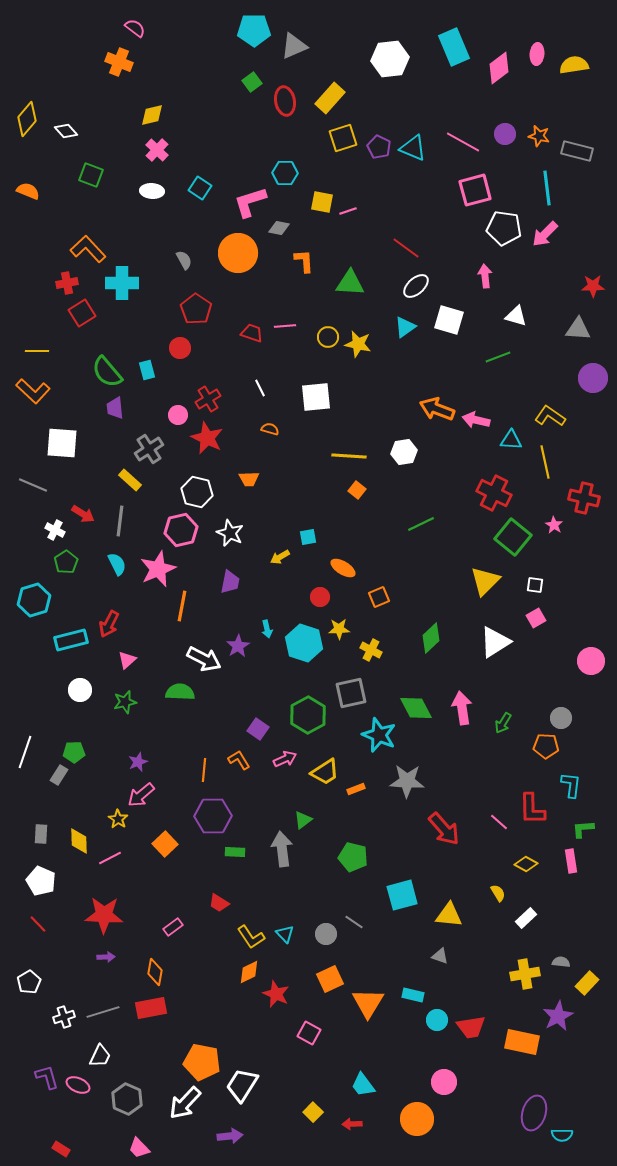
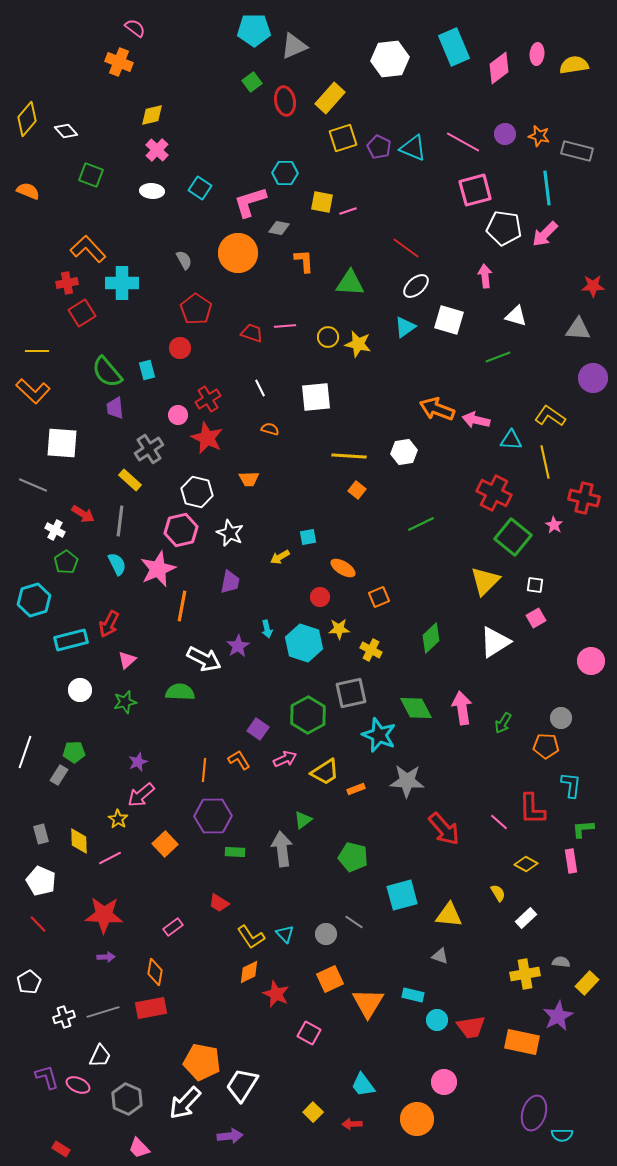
gray rectangle at (41, 834): rotated 18 degrees counterclockwise
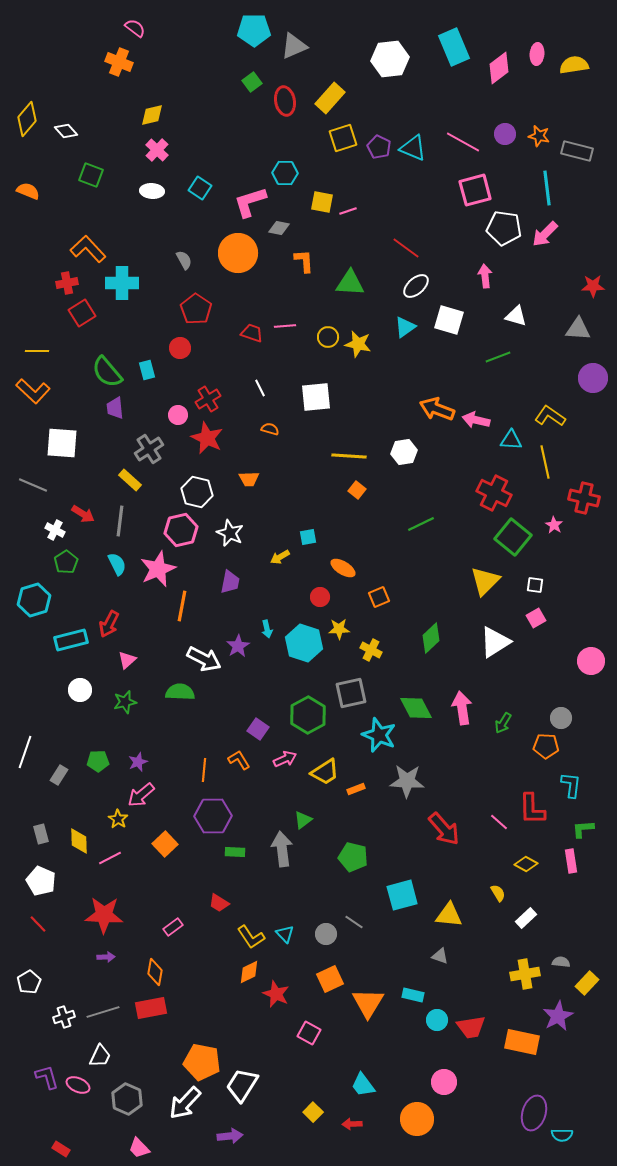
green pentagon at (74, 752): moved 24 px right, 9 px down
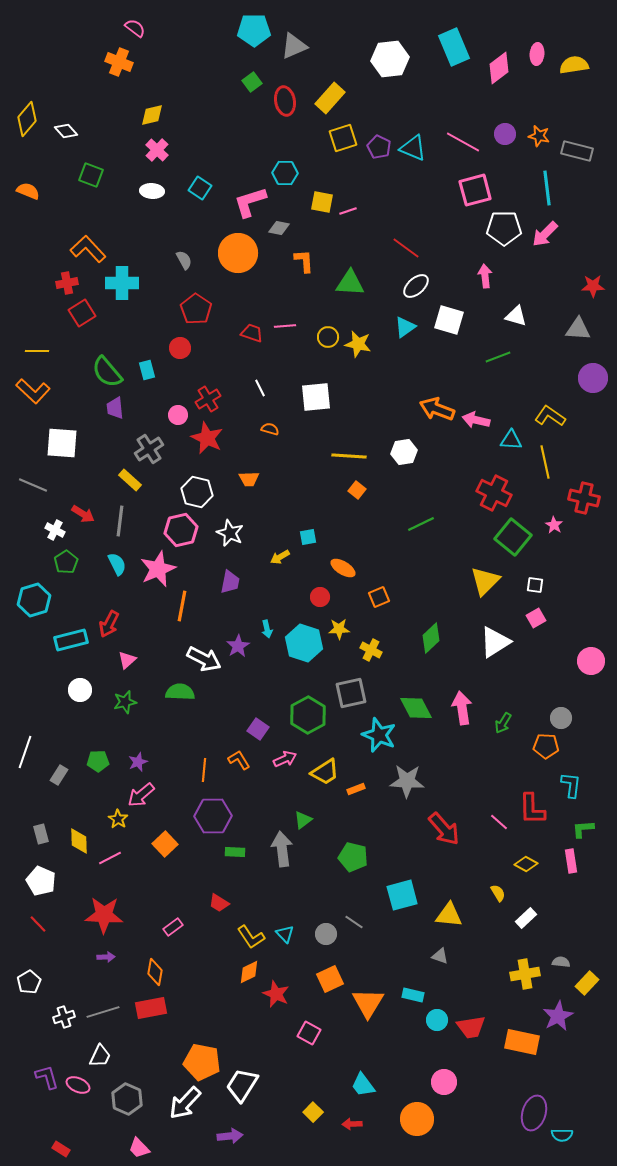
white pentagon at (504, 228): rotated 8 degrees counterclockwise
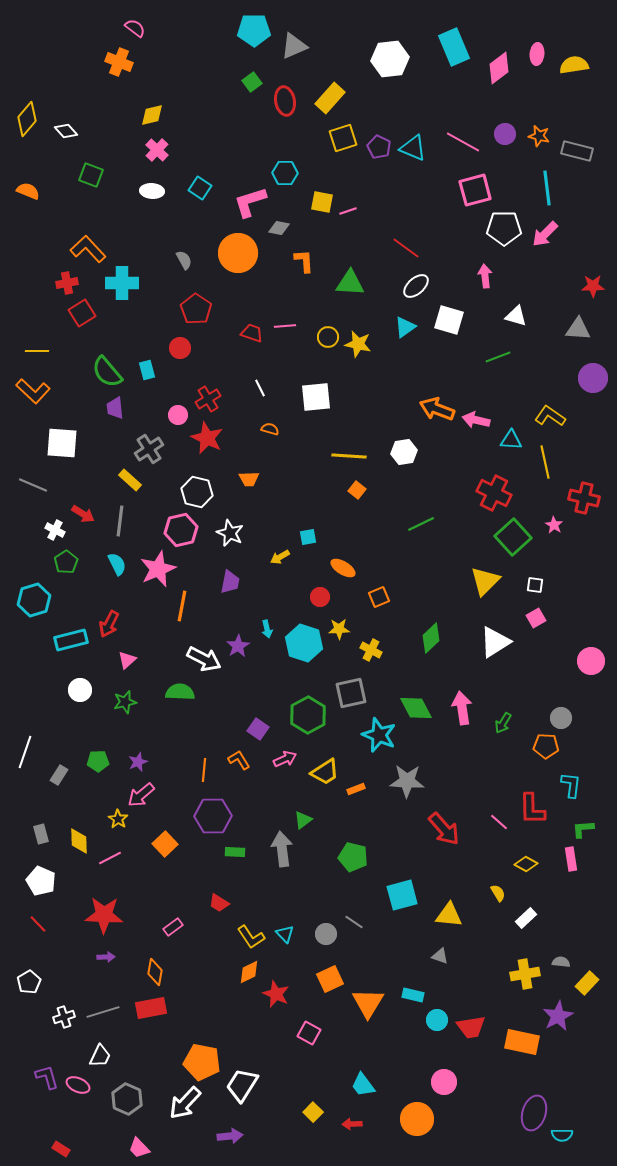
green square at (513, 537): rotated 9 degrees clockwise
pink rectangle at (571, 861): moved 2 px up
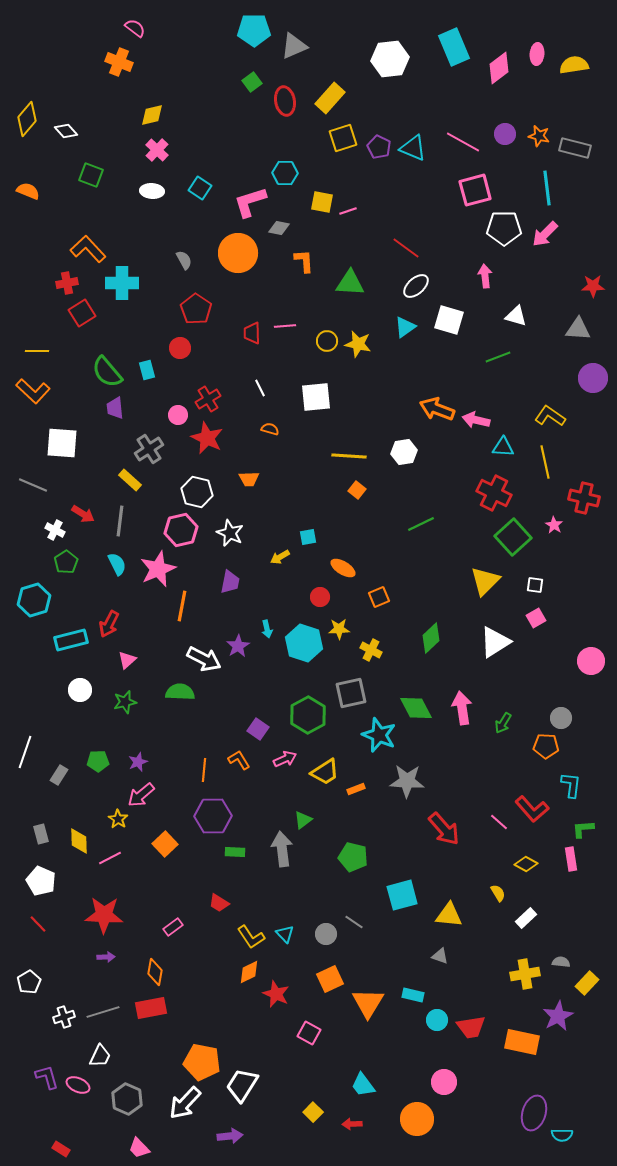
gray rectangle at (577, 151): moved 2 px left, 3 px up
red trapezoid at (252, 333): rotated 110 degrees counterclockwise
yellow circle at (328, 337): moved 1 px left, 4 px down
cyan triangle at (511, 440): moved 8 px left, 7 px down
red L-shape at (532, 809): rotated 40 degrees counterclockwise
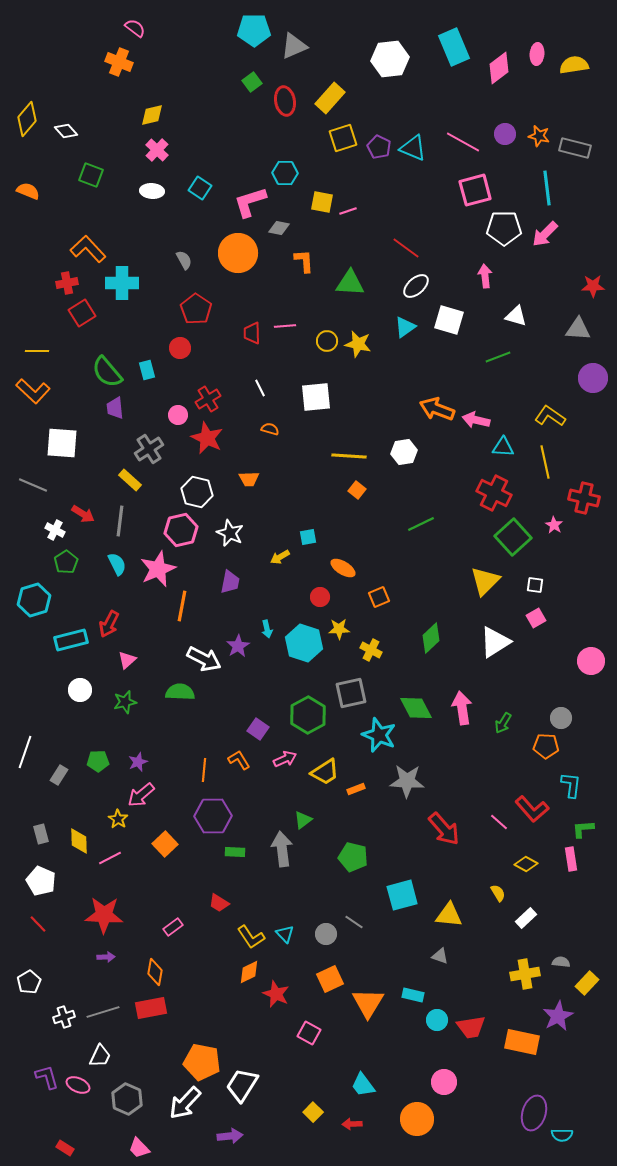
red rectangle at (61, 1149): moved 4 px right, 1 px up
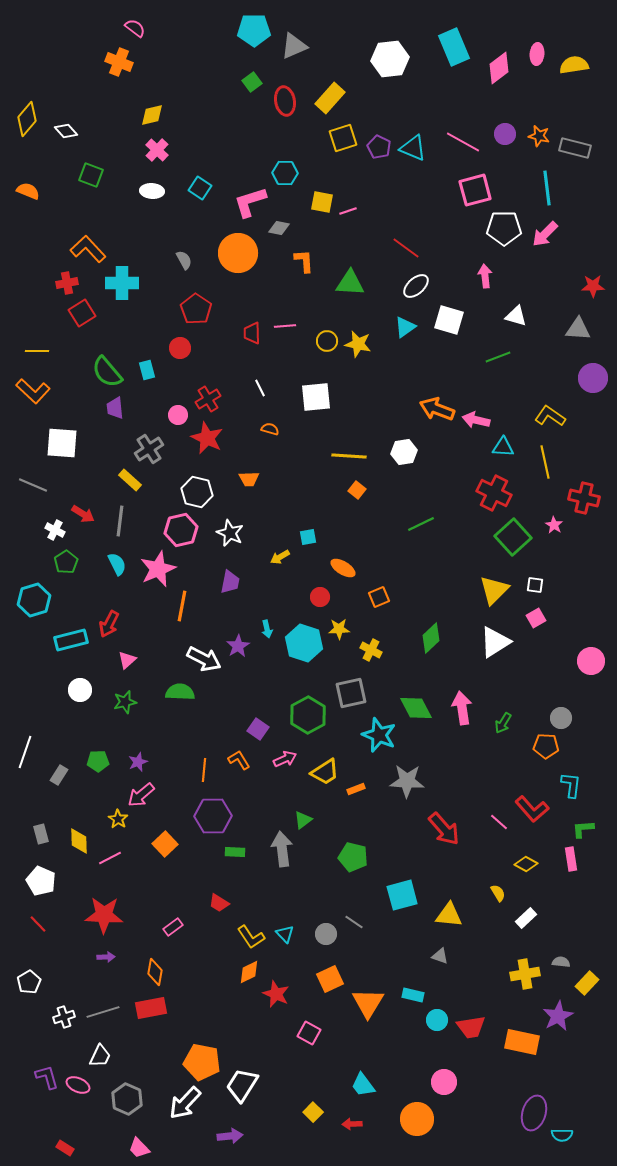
yellow triangle at (485, 581): moved 9 px right, 9 px down
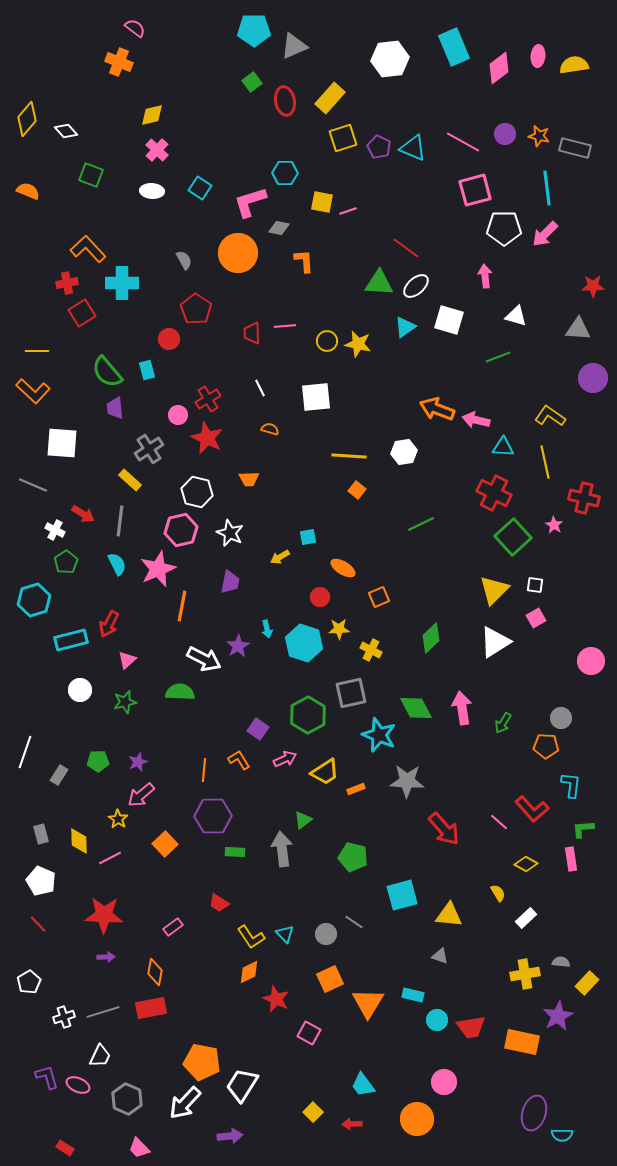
pink ellipse at (537, 54): moved 1 px right, 2 px down
green triangle at (350, 283): moved 29 px right
red circle at (180, 348): moved 11 px left, 9 px up
red star at (276, 994): moved 5 px down
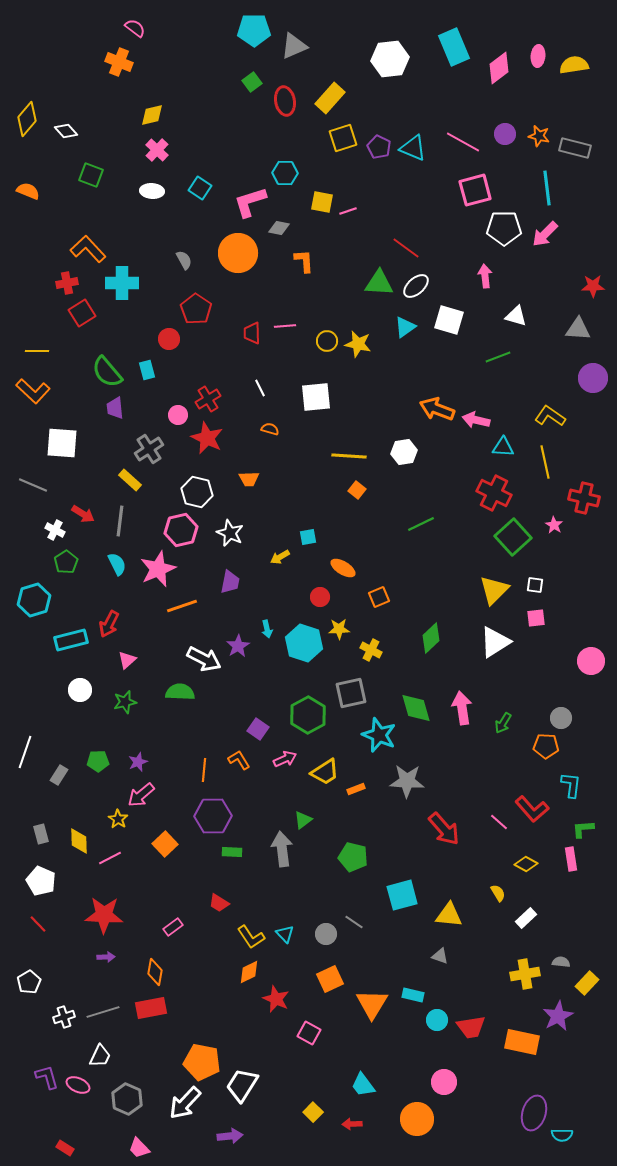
orange line at (182, 606): rotated 60 degrees clockwise
pink square at (536, 618): rotated 24 degrees clockwise
green diamond at (416, 708): rotated 12 degrees clockwise
green rectangle at (235, 852): moved 3 px left
orange triangle at (368, 1003): moved 4 px right, 1 px down
